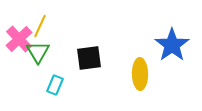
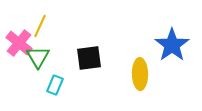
pink cross: moved 4 px down; rotated 8 degrees counterclockwise
green triangle: moved 5 px down
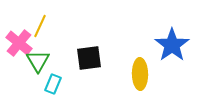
green triangle: moved 4 px down
cyan rectangle: moved 2 px left, 1 px up
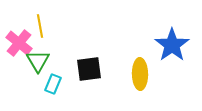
yellow line: rotated 35 degrees counterclockwise
black square: moved 11 px down
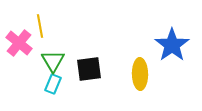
green triangle: moved 15 px right
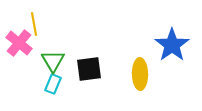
yellow line: moved 6 px left, 2 px up
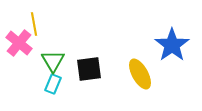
yellow ellipse: rotated 28 degrees counterclockwise
